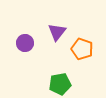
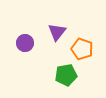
green pentagon: moved 6 px right, 9 px up
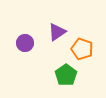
purple triangle: rotated 18 degrees clockwise
green pentagon: rotated 25 degrees counterclockwise
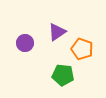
green pentagon: moved 3 px left; rotated 30 degrees counterclockwise
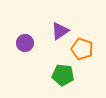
purple triangle: moved 3 px right, 1 px up
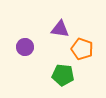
purple triangle: moved 2 px up; rotated 42 degrees clockwise
purple circle: moved 4 px down
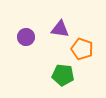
purple circle: moved 1 px right, 10 px up
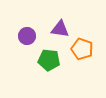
purple circle: moved 1 px right, 1 px up
green pentagon: moved 14 px left, 15 px up
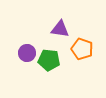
purple circle: moved 17 px down
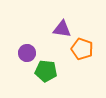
purple triangle: moved 2 px right
green pentagon: moved 3 px left, 11 px down
